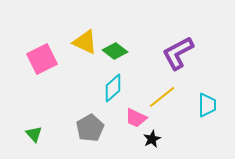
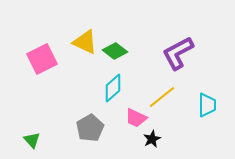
green triangle: moved 2 px left, 6 px down
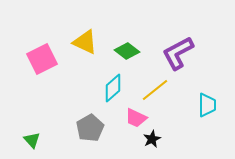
green diamond: moved 12 px right
yellow line: moved 7 px left, 7 px up
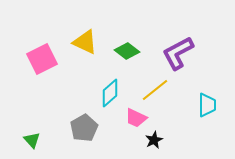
cyan diamond: moved 3 px left, 5 px down
gray pentagon: moved 6 px left
black star: moved 2 px right, 1 px down
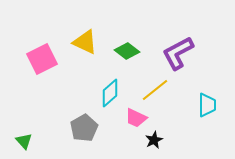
green triangle: moved 8 px left, 1 px down
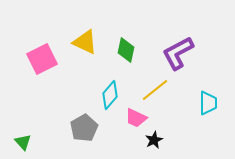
green diamond: moved 1 px left, 1 px up; rotated 65 degrees clockwise
cyan diamond: moved 2 px down; rotated 8 degrees counterclockwise
cyan trapezoid: moved 1 px right, 2 px up
green triangle: moved 1 px left, 1 px down
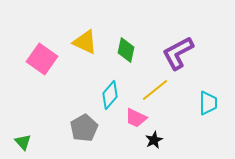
pink square: rotated 28 degrees counterclockwise
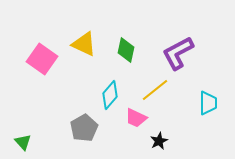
yellow triangle: moved 1 px left, 2 px down
black star: moved 5 px right, 1 px down
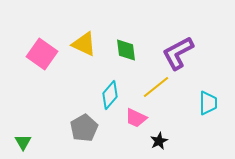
green diamond: rotated 20 degrees counterclockwise
pink square: moved 5 px up
yellow line: moved 1 px right, 3 px up
green triangle: rotated 12 degrees clockwise
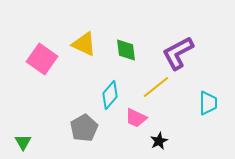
pink square: moved 5 px down
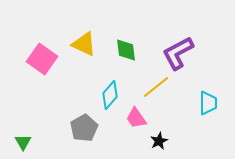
pink trapezoid: rotated 30 degrees clockwise
